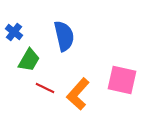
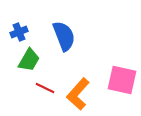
blue cross: moved 5 px right; rotated 30 degrees clockwise
blue semicircle: rotated 8 degrees counterclockwise
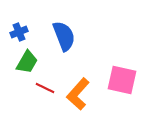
green trapezoid: moved 2 px left, 2 px down
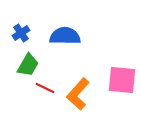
blue cross: moved 2 px right, 1 px down; rotated 12 degrees counterclockwise
blue semicircle: moved 1 px right; rotated 68 degrees counterclockwise
green trapezoid: moved 1 px right, 3 px down
pink square: rotated 8 degrees counterclockwise
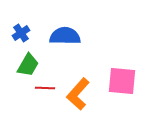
pink square: moved 1 px down
red line: rotated 24 degrees counterclockwise
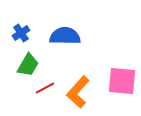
red line: rotated 30 degrees counterclockwise
orange L-shape: moved 2 px up
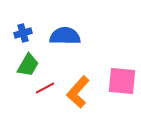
blue cross: moved 2 px right; rotated 18 degrees clockwise
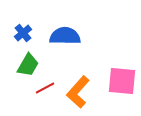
blue cross: rotated 24 degrees counterclockwise
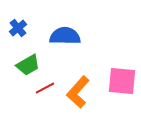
blue cross: moved 5 px left, 5 px up
green trapezoid: rotated 30 degrees clockwise
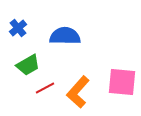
pink square: moved 1 px down
